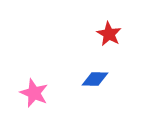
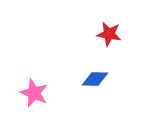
red star: rotated 20 degrees counterclockwise
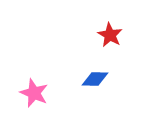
red star: moved 1 px right, 1 px down; rotated 20 degrees clockwise
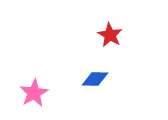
pink star: rotated 20 degrees clockwise
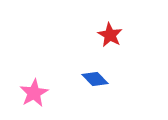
blue diamond: rotated 44 degrees clockwise
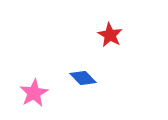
blue diamond: moved 12 px left, 1 px up
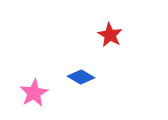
blue diamond: moved 2 px left, 1 px up; rotated 16 degrees counterclockwise
